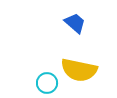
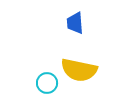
blue trapezoid: rotated 135 degrees counterclockwise
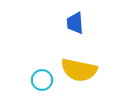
cyan circle: moved 5 px left, 3 px up
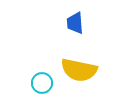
cyan circle: moved 3 px down
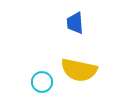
cyan circle: moved 1 px up
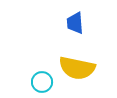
yellow semicircle: moved 2 px left, 2 px up
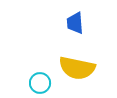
cyan circle: moved 2 px left, 1 px down
